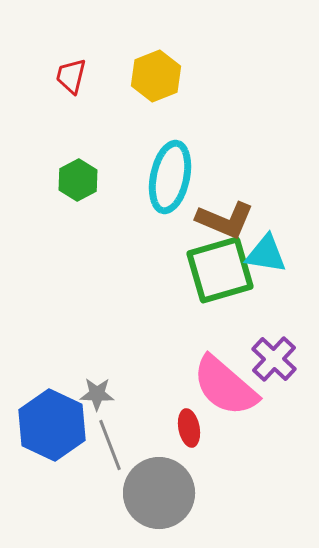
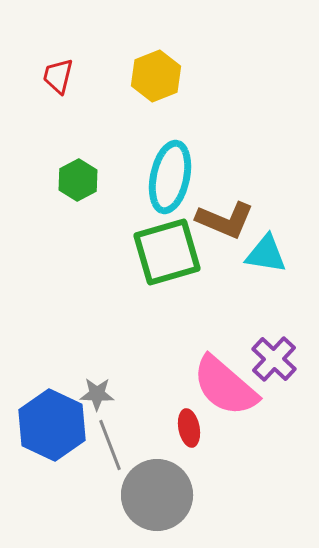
red trapezoid: moved 13 px left
green square: moved 53 px left, 18 px up
gray circle: moved 2 px left, 2 px down
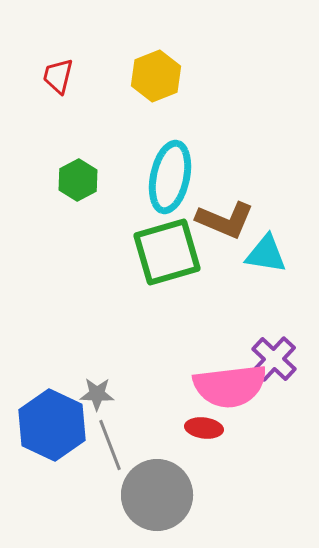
pink semicircle: moved 5 px right; rotated 48 degrees counterclockwise
red ellipse: moved 15 px right; rotated 72 degrees counterclockwise
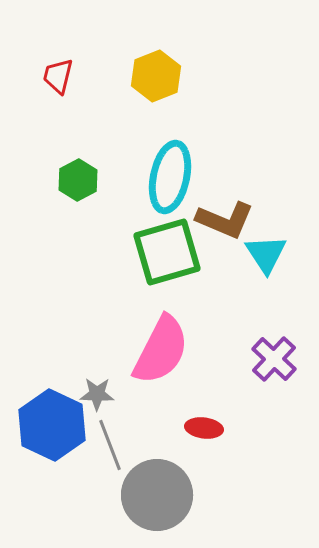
cyan triangle: rotated 48 degrees clockwise
pink semicircle: moved 69 px left, 36 px up; rotated 56 degrees counterclockwise
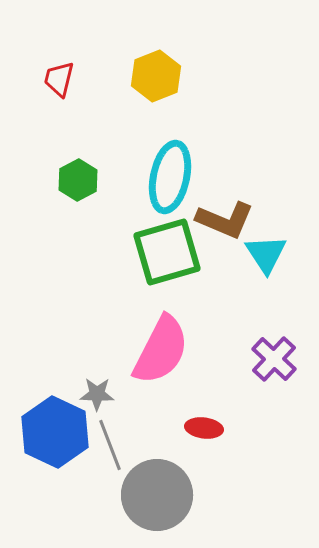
red trapezoid: moved 1 px right, 3 px down
blue hexagon: moved 3 px right, 7 px down
